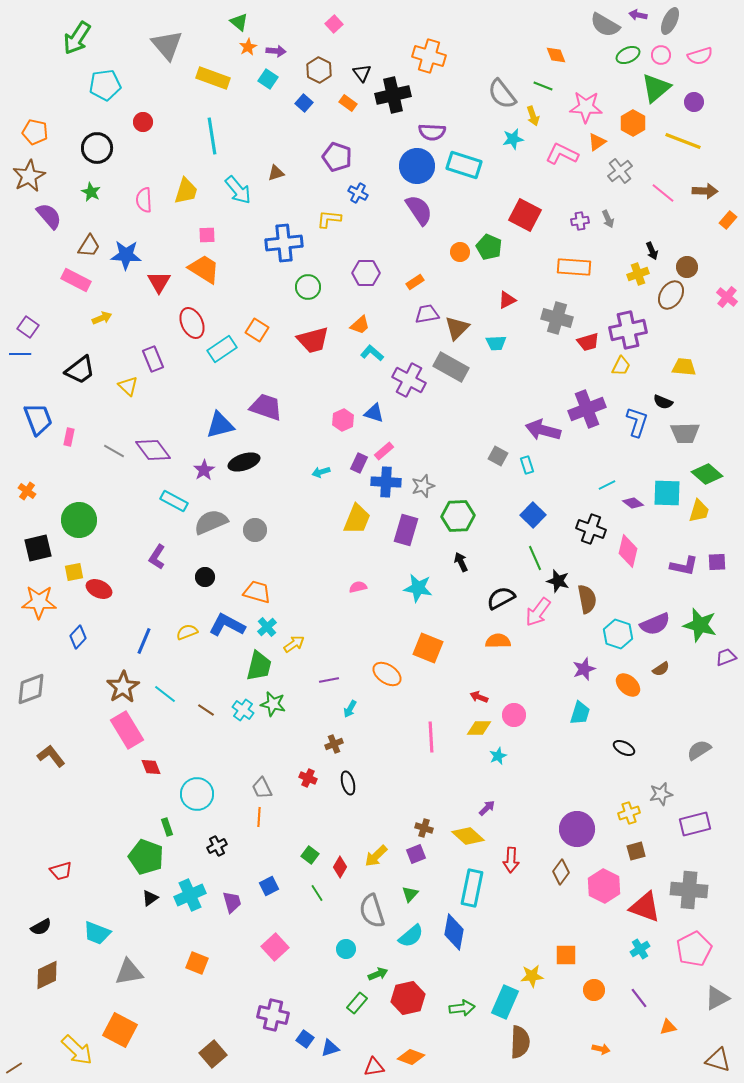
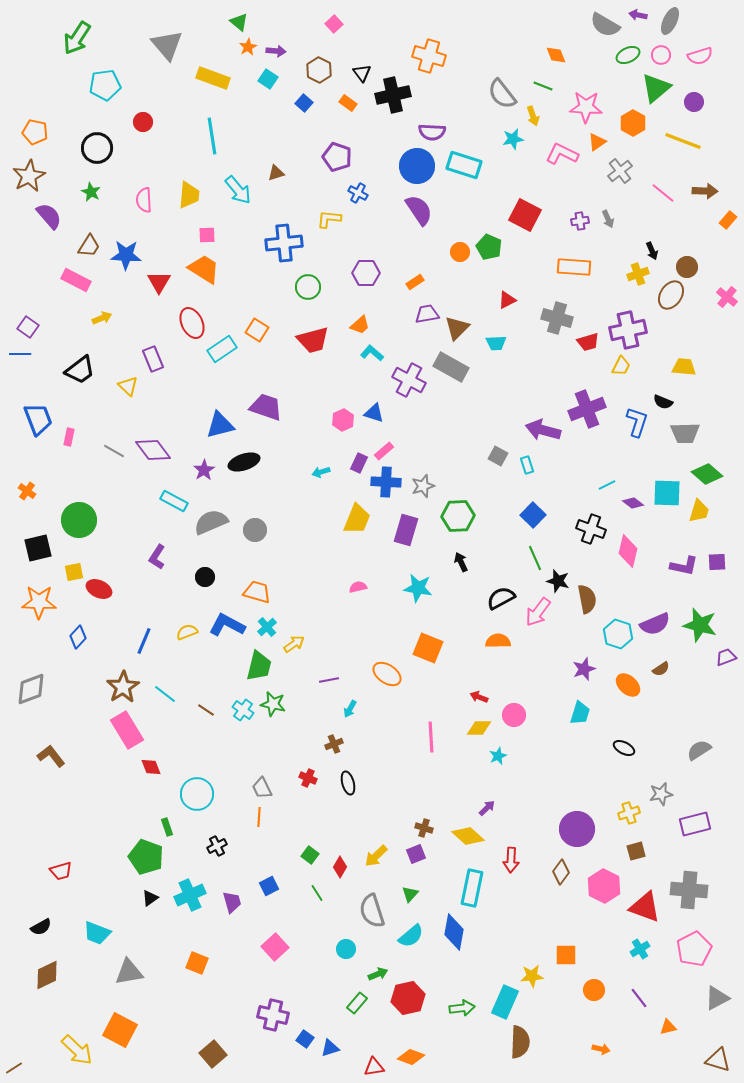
yellow trapezoid at (186, 191): moved 3 px right, 4 px down; rotated 12 degrees counterclockwise
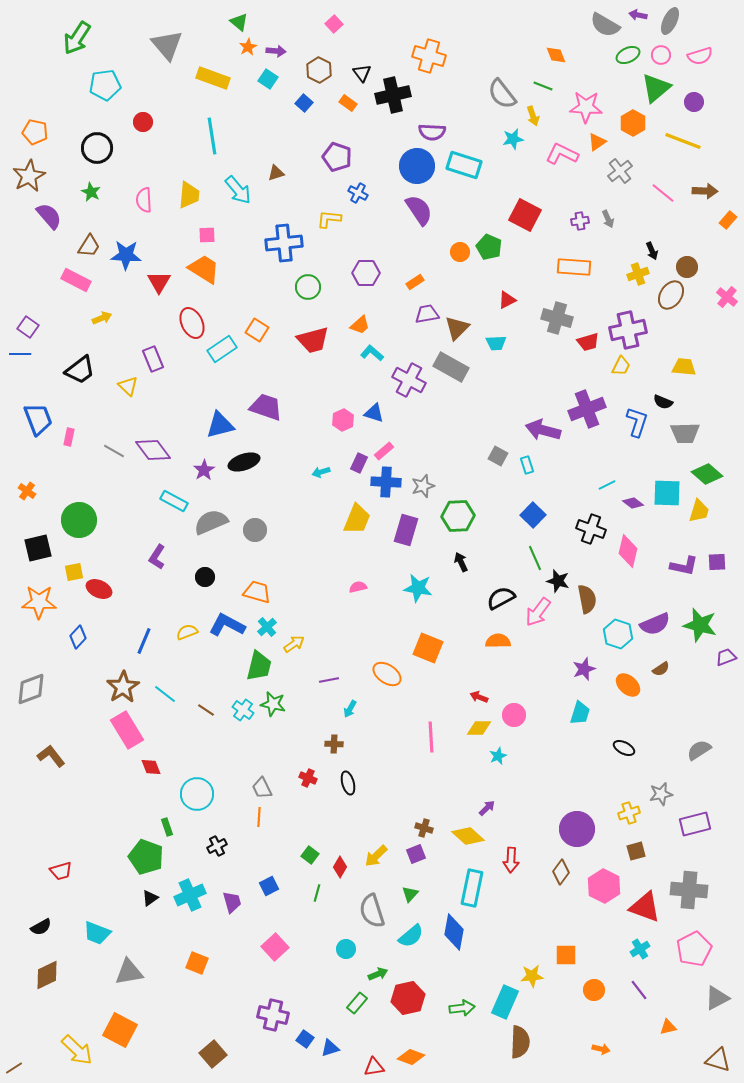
brown cross at (334, 744): rotated 24 degrees clockwise
green line at (317, 893): rotated 48 degrees clockwise
purple line at (639, 998): moved 8 px up
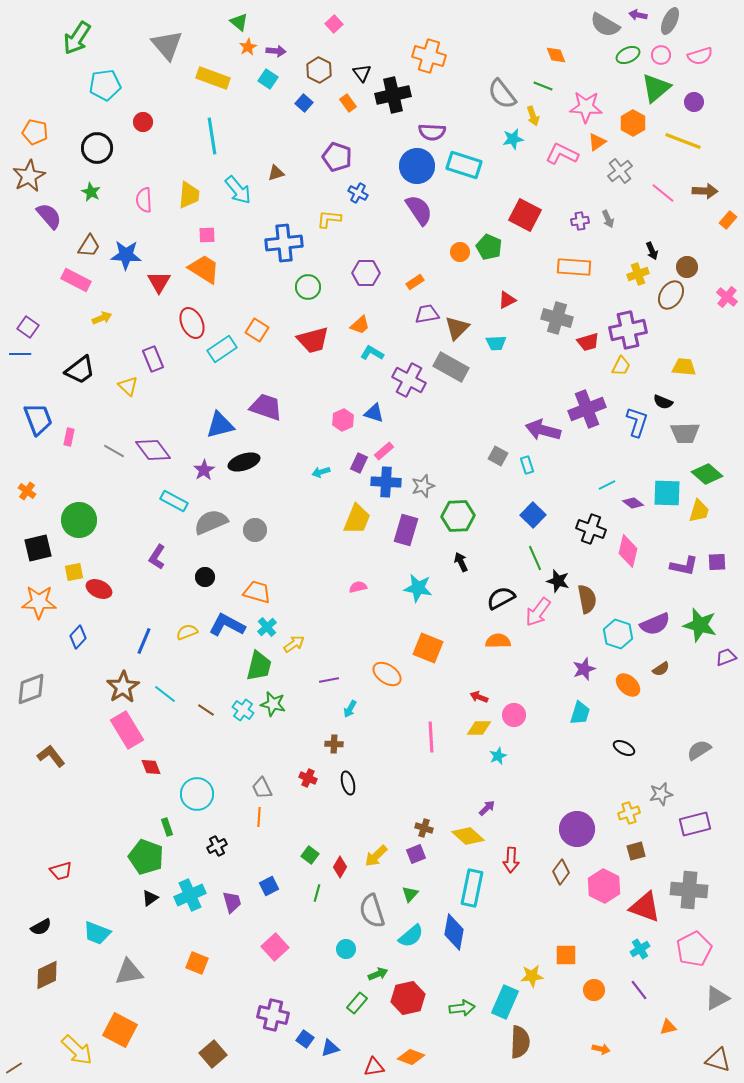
orange rectangle at (348, 103): rotated 18 degrees clockwise
cyan L-shape at (372, 353): rotated 10 degrees counterclockwise
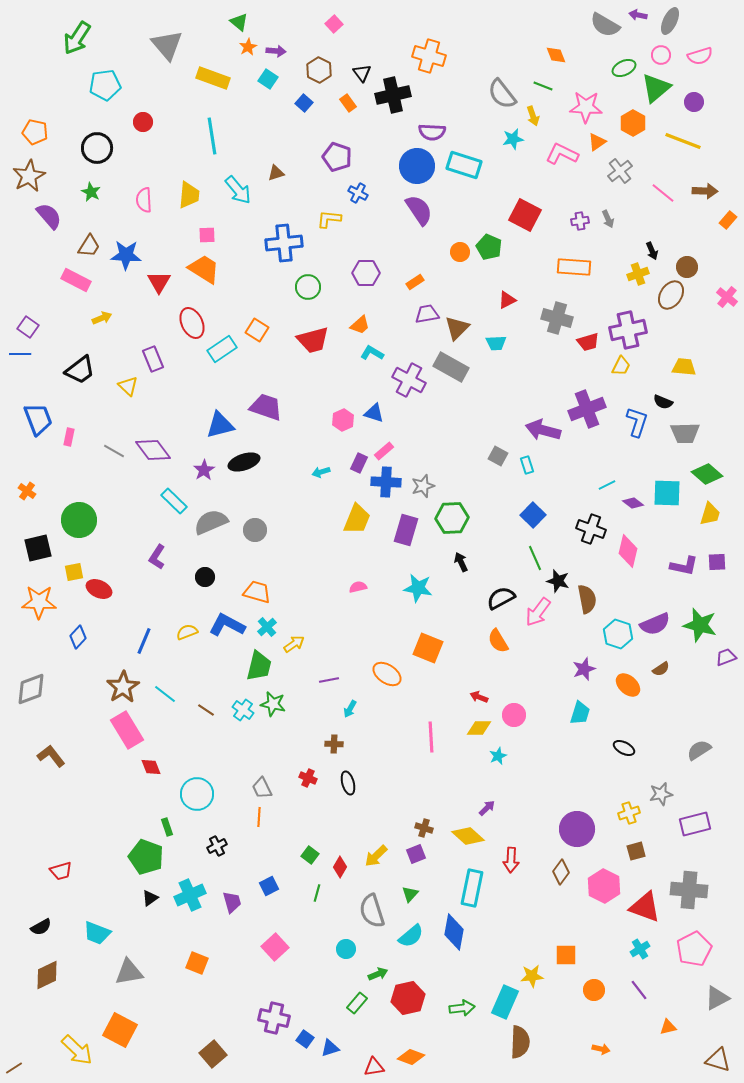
green ellipse at (628, 55): moved 4 px left, 13 px down
cyan rectangle at (174, 501): rotated 16 degrees clockwise
yellow trapezoid at (699, 511): moved 11 px right, 3 px down
green hexagon at (458, 516): moved 6 px left, 2 px down
orange semicircle at (498, 641): rotated 120 degrees counterclockwise
purple cross at (273, 1015): moved 1 px right, 3 px down
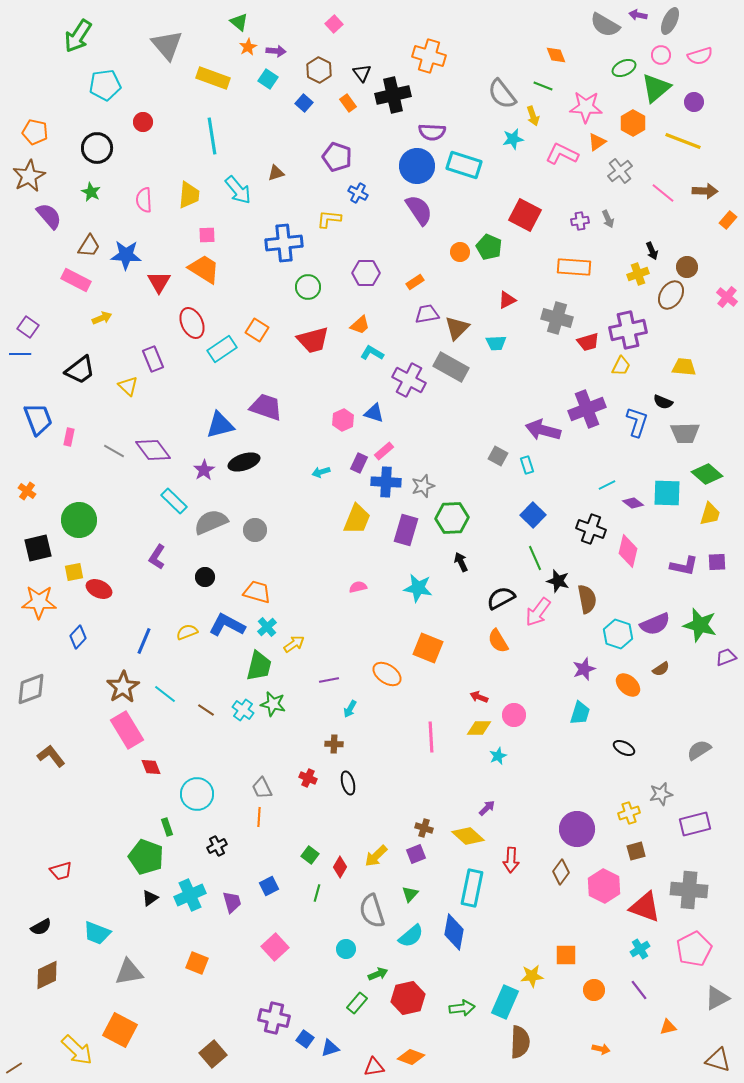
green arrow at (77, 38): moved 1 px right, 2 px up
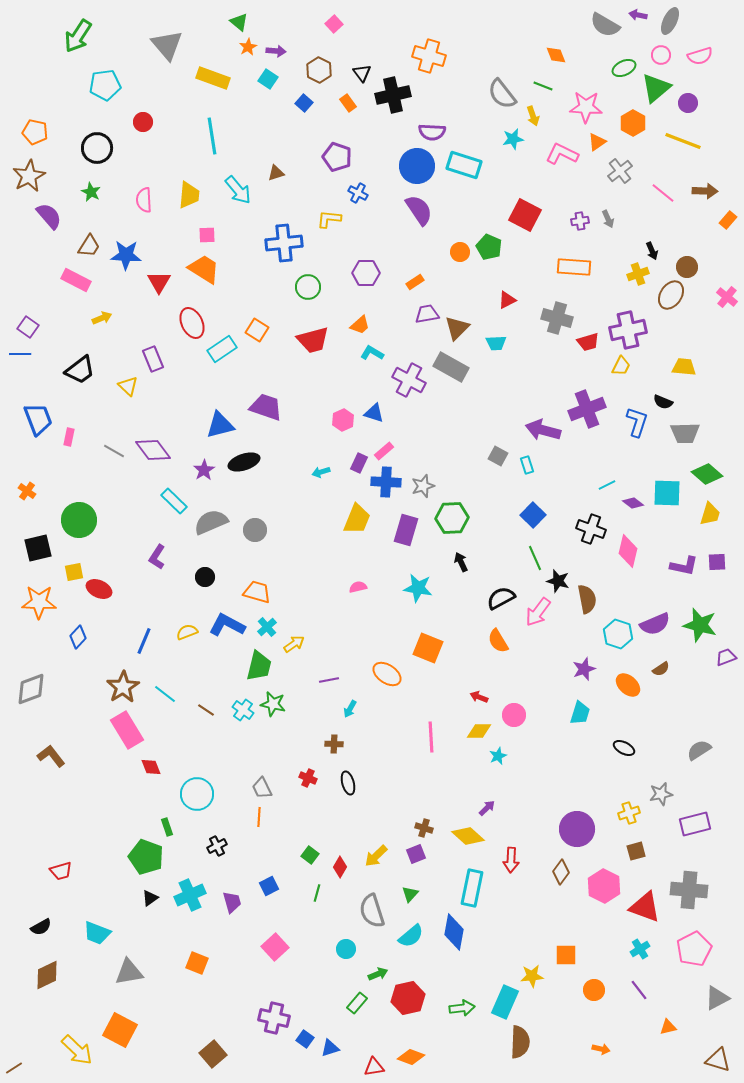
purple circle at (694, 102): moved 6 px left, 1 px down
yellow diamond at (479, 728): moved 3 px down
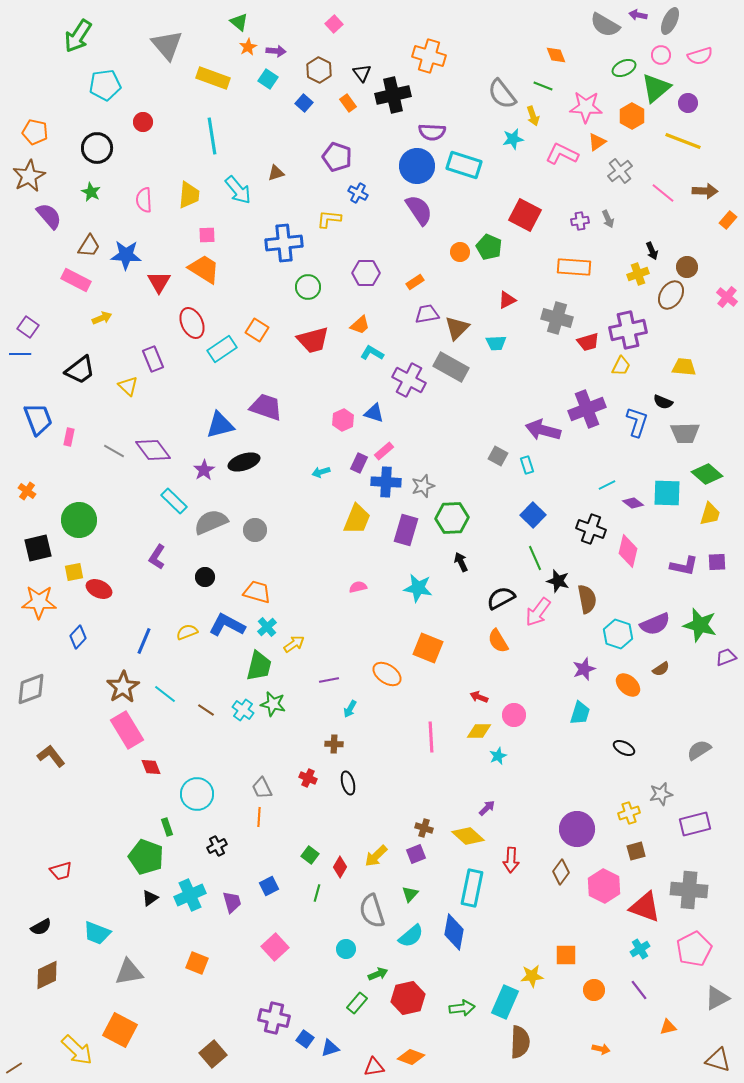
orange hexagon at (633, 123): moved 1 px left, 7 px up
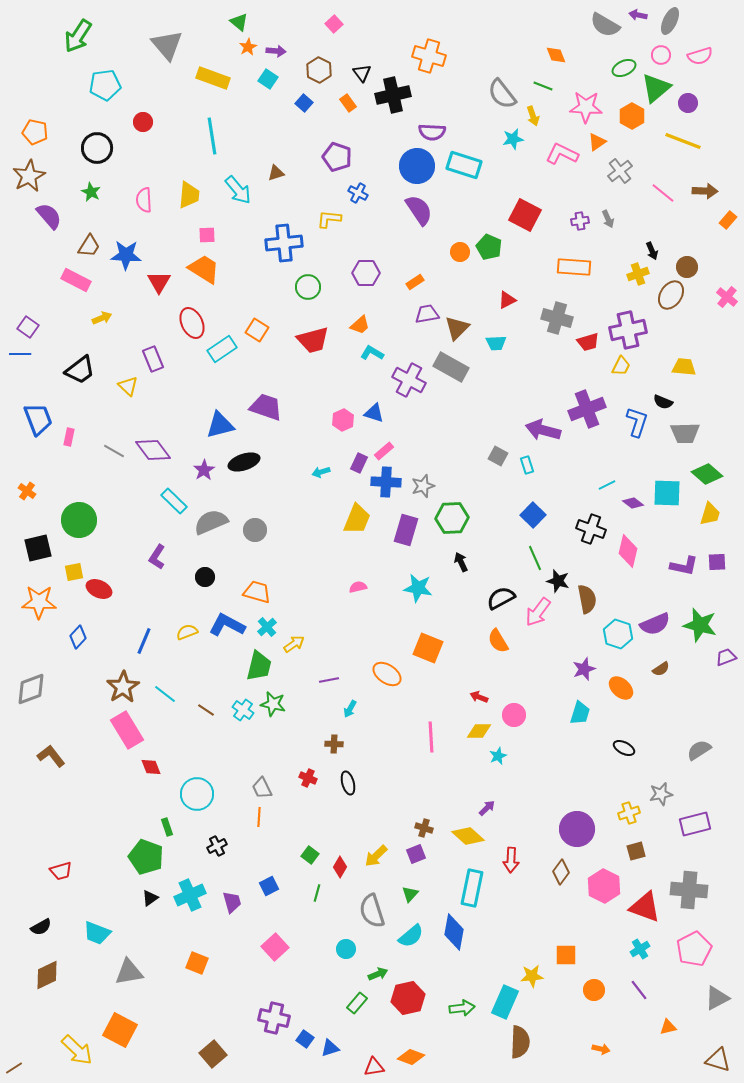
orange ellipse at (628, 685): moved 7 px left, 3 px down
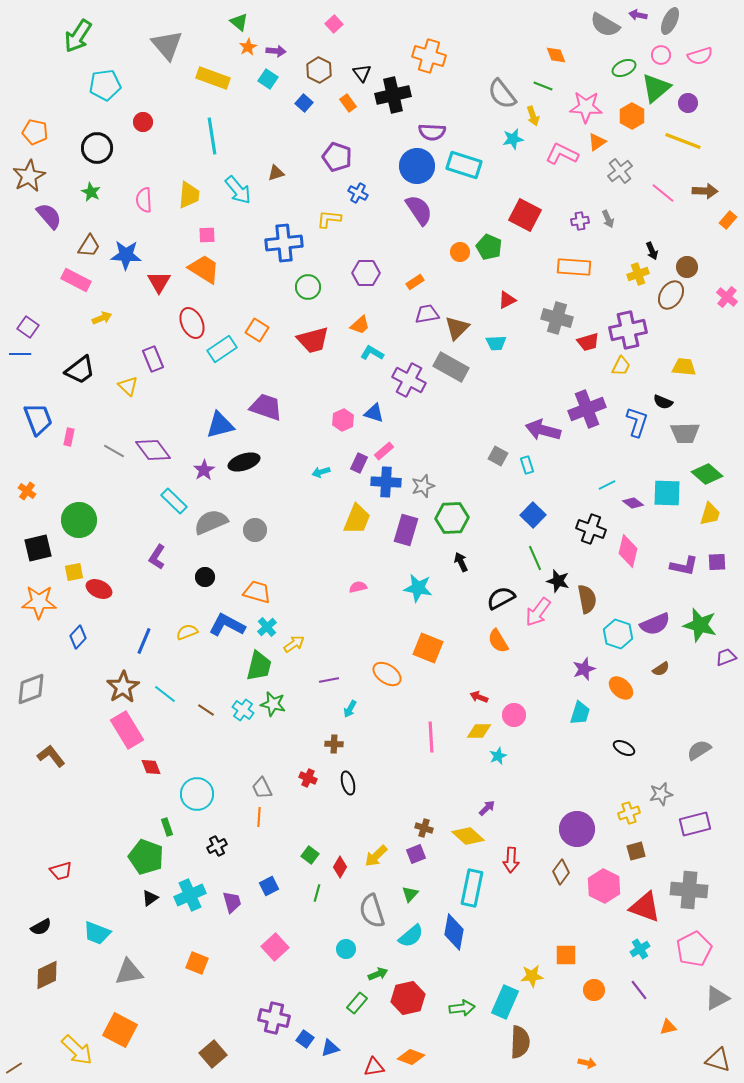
orange arrow at (601, 1049): moved 14 px left, 14 px down
